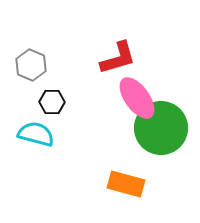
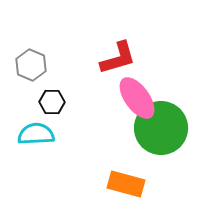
cyan semicircle: rotated 18 degrees counterclockwise
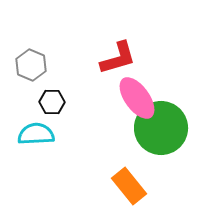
orange rectangle: moved 3 px right, 2 px down; rotated 36 degrees clockwise
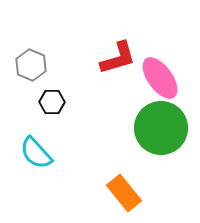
pink ellipse: moved 23 px right, 20 px up
cyan semicircle: moved 19 px down; rotated 129 degrees counterclockwise
orange rectangle: moved 5 px left, 7 px down
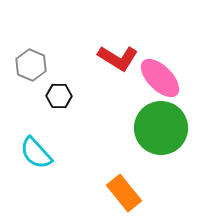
red L-shape: rotated 48 degrees clockwise
pink ellipse: rotated 9 degrees counterclockwise
black hexagon: moved 7 px right, 6 px up
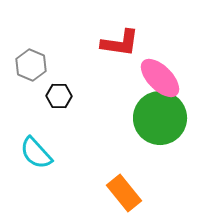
red L-shape: moved 2 px right, 15 px up; rotated 24 degrees counterclockwise
green circle: moved 1 px left, 10 px up
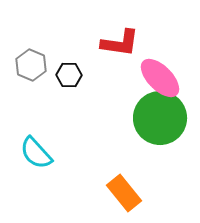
black hexagon: moved 10 px right, 21 px up
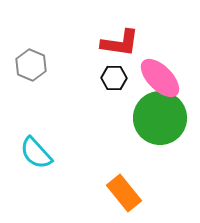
black hexagon: moved 45 px right, 3 px down
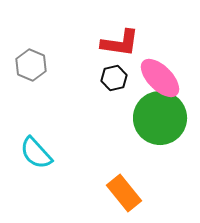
black hexagon: rotated 15 degrees counterclockwise
